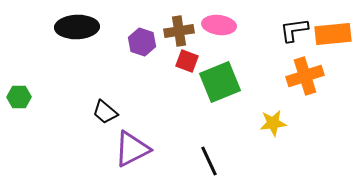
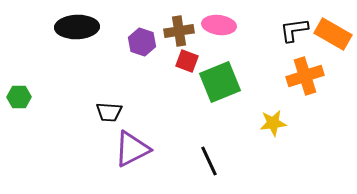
orange rectangle: rotated 36 degrees clockwise
black trapezoid: moved 4 px right; rotated 36 degrees counterclockwise
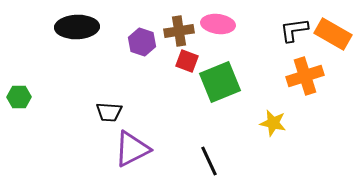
pink ellipse: moved 1 px left, 1 px up
yellow star: rotated 20 degrees clockwise
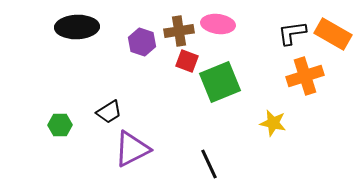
black L-shape: moved 2 px left, 3 px down
green hexagon: moved 41 px right, 28 px down
black trapezoid: rotated 36 degrees counterclockwise
black line: moved 3 px down
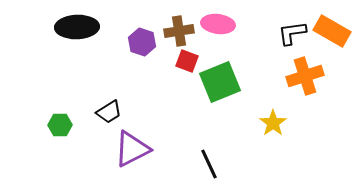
orange rectangle: moved 1 px left, 3 px up
yellow star: rotated 24 degrees clockwise
